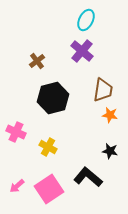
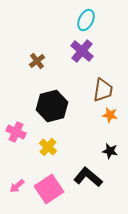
black hexagon: moved 1 px left, 8 px down
yellow cross: rotated 12 degrees clockwise
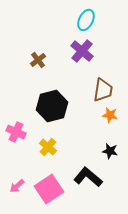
brown cross: moved 1 px right, 1 px up
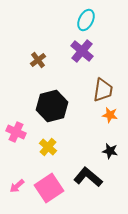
pink square: moved 1 px up
